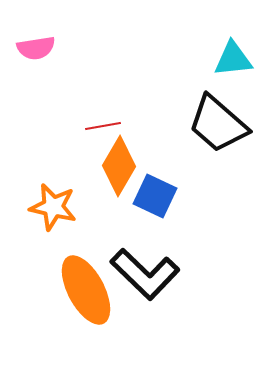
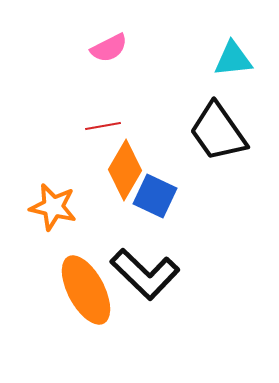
pink semicircle: moved 73 px right; rotated 18 degrees counterclockwise
black trapezoid: moved 8 px down; rotated 14 degrees clockwise
orange diamond: moved 6 px right, 4 px down
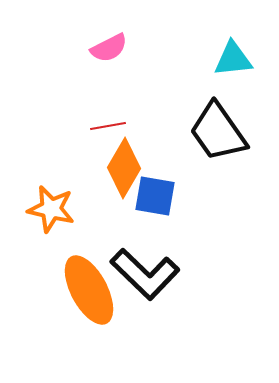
red line: moved 5 px right
orange diamond: moved 1 px left, 2 px up
blue square: rotated 15 degrees counterclockwise
orange star: moved 2 px left, 2 px down
orange ellipse: moved 3 px right
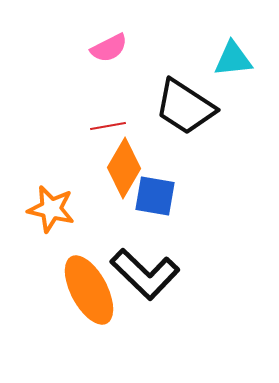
black trapezoid: moved 33 px left, 25 px up; rotated 22 degrees counterclockwise
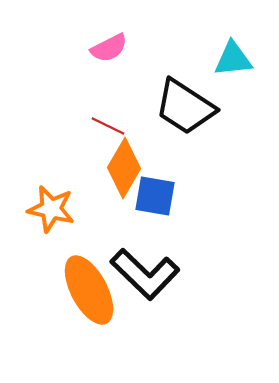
red line: rotated 36 degrees clockwise
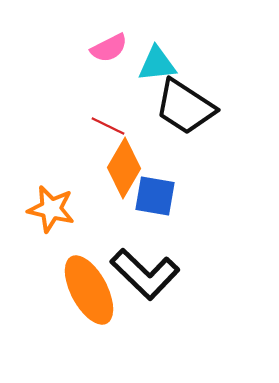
cyan triangle: moved 76 px left, 5 px down
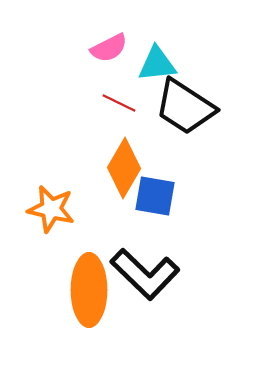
red line: moved 11 px right, 23 px up
orange ellipse: rotated 28 degrees clockwise
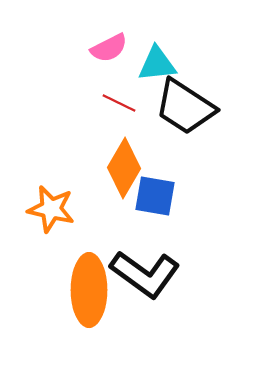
black L-shape: rotated 8 degrees counterclockwise
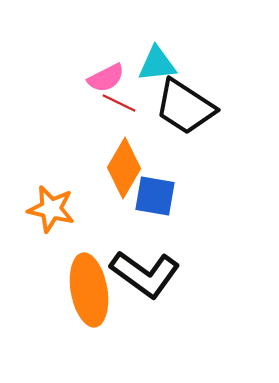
pink semicircle: moved 3 px left, 30 px down
orange ellipse: rotated 10 degrees counterclockwise
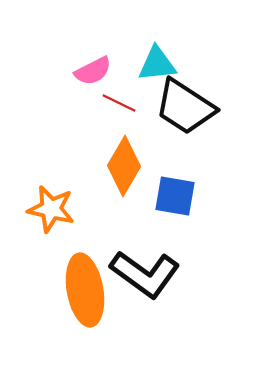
pink semicircle: moved 13 px left, 7 px up
orange diamond: moved 2 px up
blue square: moved 20 px right
orange ellipse: moved 4 px left
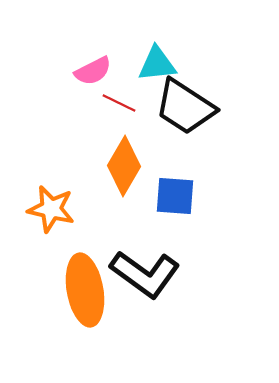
blue square: rotated 6 degrees counterclockwise
